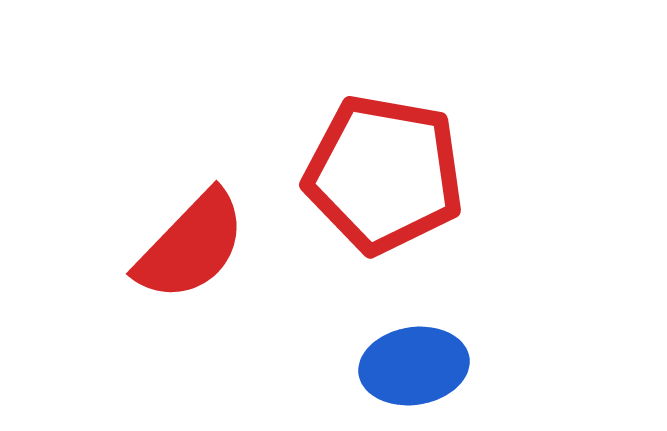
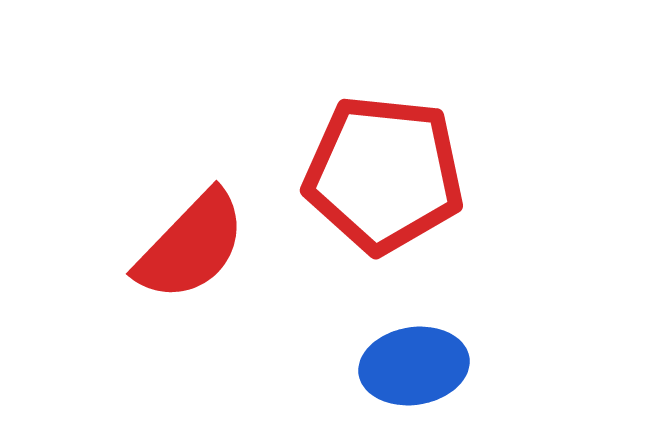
red pentagon: rotated 4 degrees counterclockwise
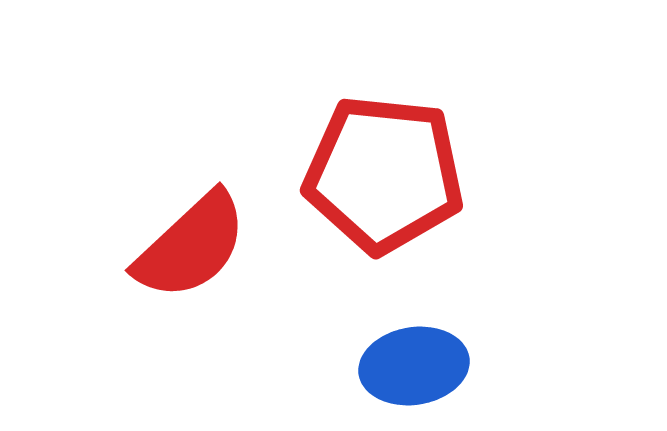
red semicircle: rotated 3 degrees clockwise
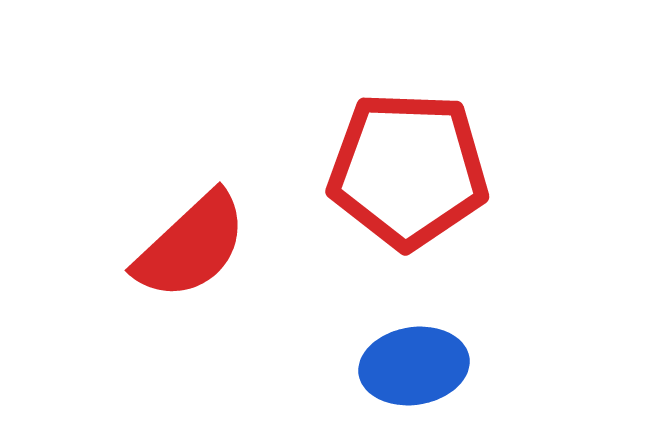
red pentagon: moved 24 px right, 4 px up; rotated 4 degrees counterclockwise
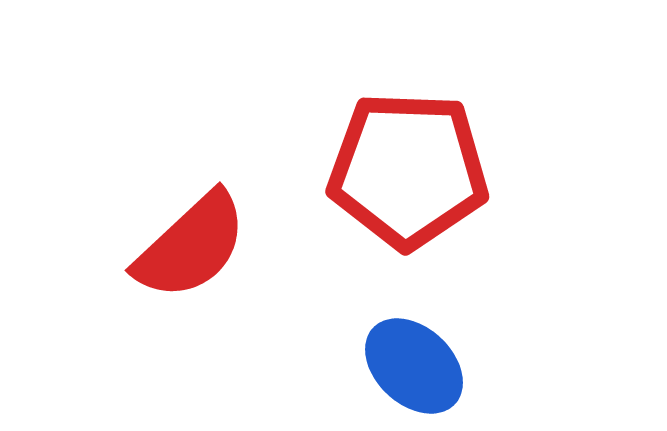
blue ellipse: rotated 52 degrees clockwise
